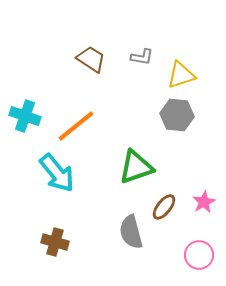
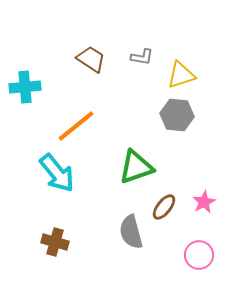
cyan cross: moved 29 px up; rotated 24 degrees counterclockwise
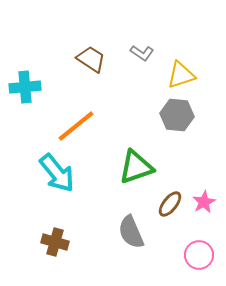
gray L-shape: moved 4 px up; rotated 25 degrees clockwise
brown ellipse: moved 6 px right, 3 px up
gray semicircle: rotated 8 degrees counterclockwise
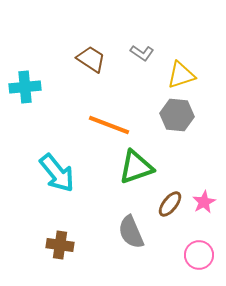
orange line: moved 33 px right, 1 px up; rotated 60 degrees clockwise
brown cross: moved 5 px right, 3 px down; rotated 8 degrees counterclockwise
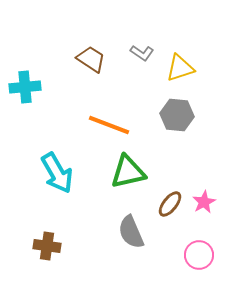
yellow triangle: moved 1 px left, 7 px up
green triangle: moved 8 px left, 5 px down; rotated 6 degrees clockwise
cyan arrow: rotated 9 degrees clockwise
brown cross: moved 13 px left, 1 px down
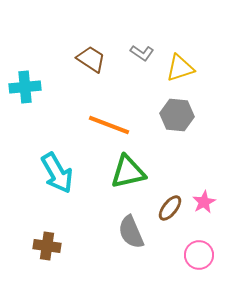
brown ellipse: moved 4 px down
